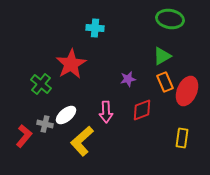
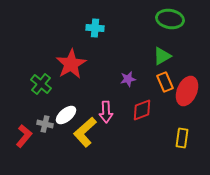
yellow L-shape: moved 3 px right, 9 px up
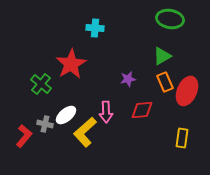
red diamond: rotated 15 degrees clockwise
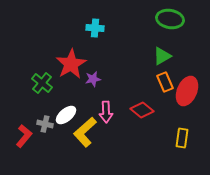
purple star: moved 35 px left
green cross: moved 1 px right, 1 px up
red diamond: rotated 45 degrees clockwise
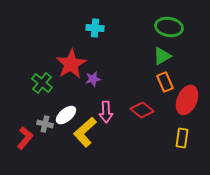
green ellipse: moved 1 px left, 8 px down
red ellipse: moved 9 px down
red L-shape: moved 1 px right, 2 px down
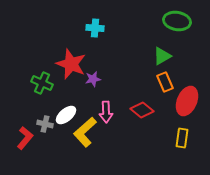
green ellipse: moved 8 px right, 6 px up
red star: rotated 20 degrees counterclockwise
green cross: rotated 15 degrees counterclockwise
red ellipse: moved 1 px down
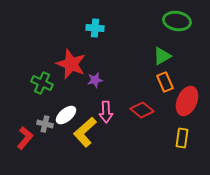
purple star: moved 2 px right, 1 px down
